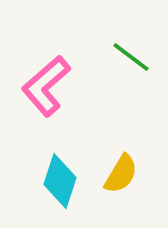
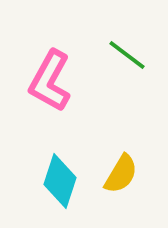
green line: moved 4 px left, 2 px up
pink L-shape: moved 4 px right, 5 px up; rotated 20 degrees counterclockwise
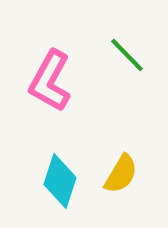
green line: rotated 9 degrees clockwise
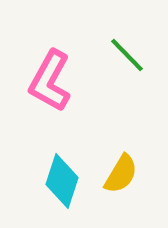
cyan diamond: moved 2 px right
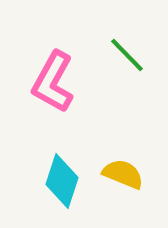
pink L-shape: moved 3 px right, 1 px down
yellow semicircle: moved 2 px right; rotated 99 degrees counterclockwise
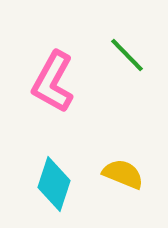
cyan diamond: moved 8 px left, 3 px down
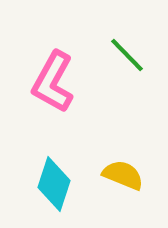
yellow semicircle: moved 1 px down
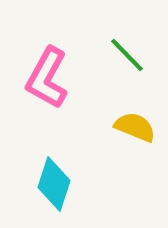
pink L-shape: moved 6 px left, 4 px up
yellow semicircle: moved 12 px right, 48 px up
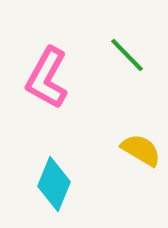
yellow semicircle: moved 6 px right, 23 px down; rotated 9 degrees clockwise
cyan diamond: rotated 4 degrees clockwise
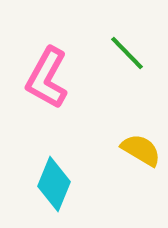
green line: moved 2 px up
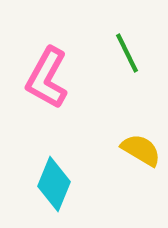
green line: rotated 18 degrees clockwise
